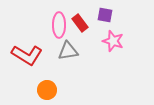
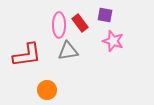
red L-shape: rotated 40 degrees counterclockwise
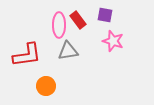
red rectangle: moved 2 px left, 3 px up
orange circle: moved 1 px left, 4 px up
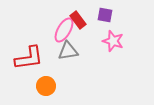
pink ellipse: moved 5 px right, 5 px down; rotated 30 degrees clockwise
red L-shape: moved 2 px right, 3 px down
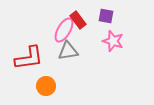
purple square: moved 1 px right, 1 px down
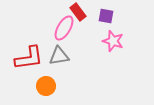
red rectangle: moved 8 px up
pink ellipse: moved 2 px up
gray triangle: moved 9 px left, 5 px down
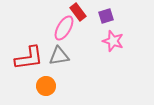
purple square: rotated 28 degrees counterclockwise
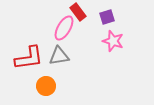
purple square: moved 1 px right, 1 px down
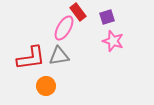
red L-shape: moved 2 px right
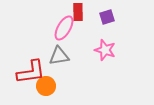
red rectangle: rotated 36 degrees clockwise
pink star: moved 8 px left, 9 px down
red L-shape: moved 14 px down
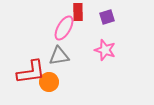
orange circle: moved 3 px right, 4 px up
